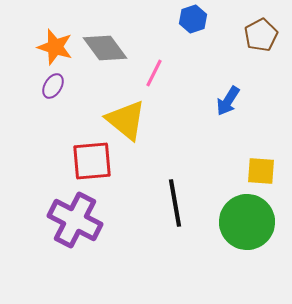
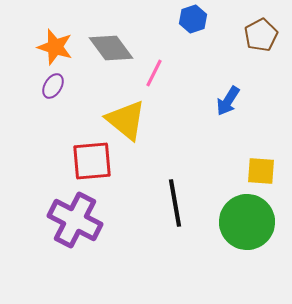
gray diamond: moved 6 px right
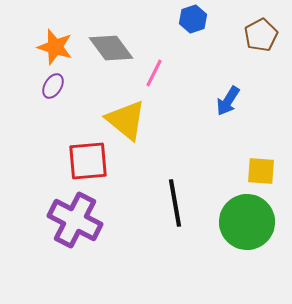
red square: moved 4 px left
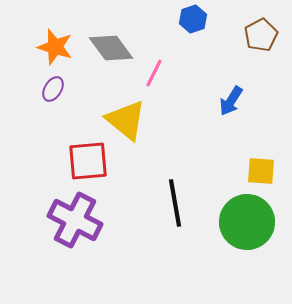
purple ellipse: moved 3 px down
blue arrow: moved 3 px right
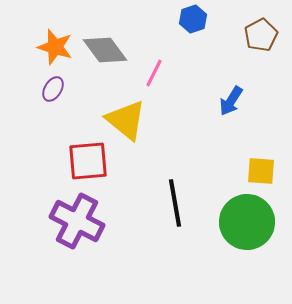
gray diamond: moved 6 px left, 2 px down
purple cross: moved 2 px right, 1 px down
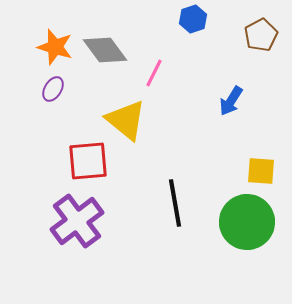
purple cross: rotated 26 degrees clockwise
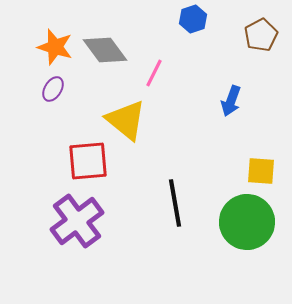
blue arrow: rotated 12 degrees counterclockwise
